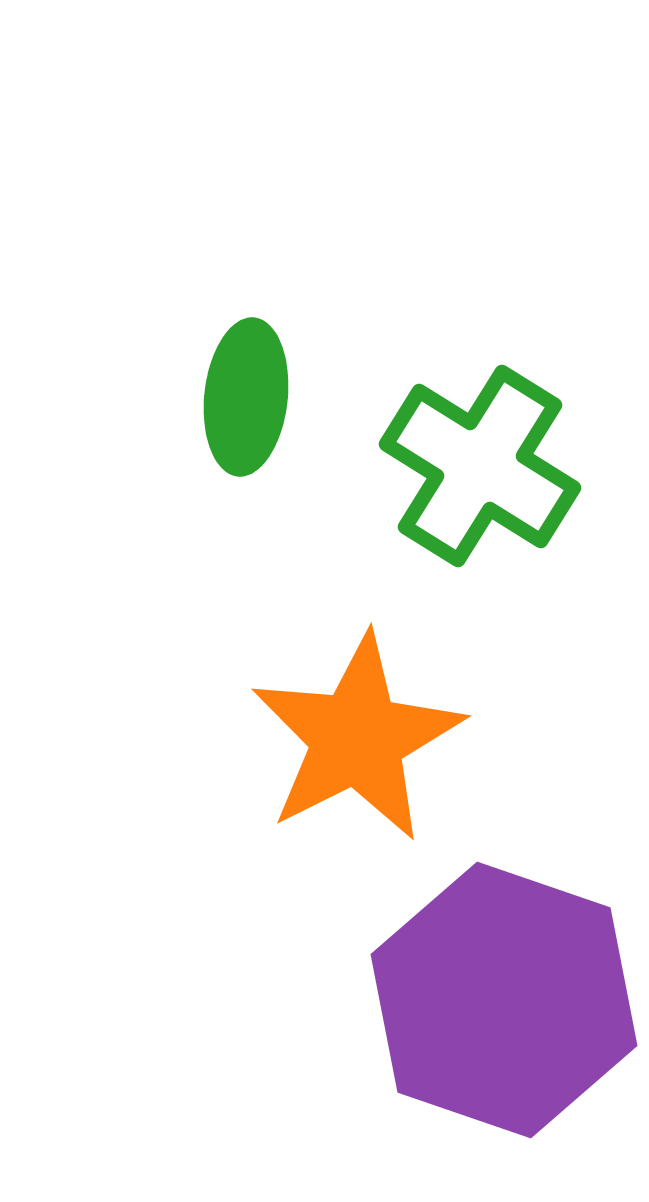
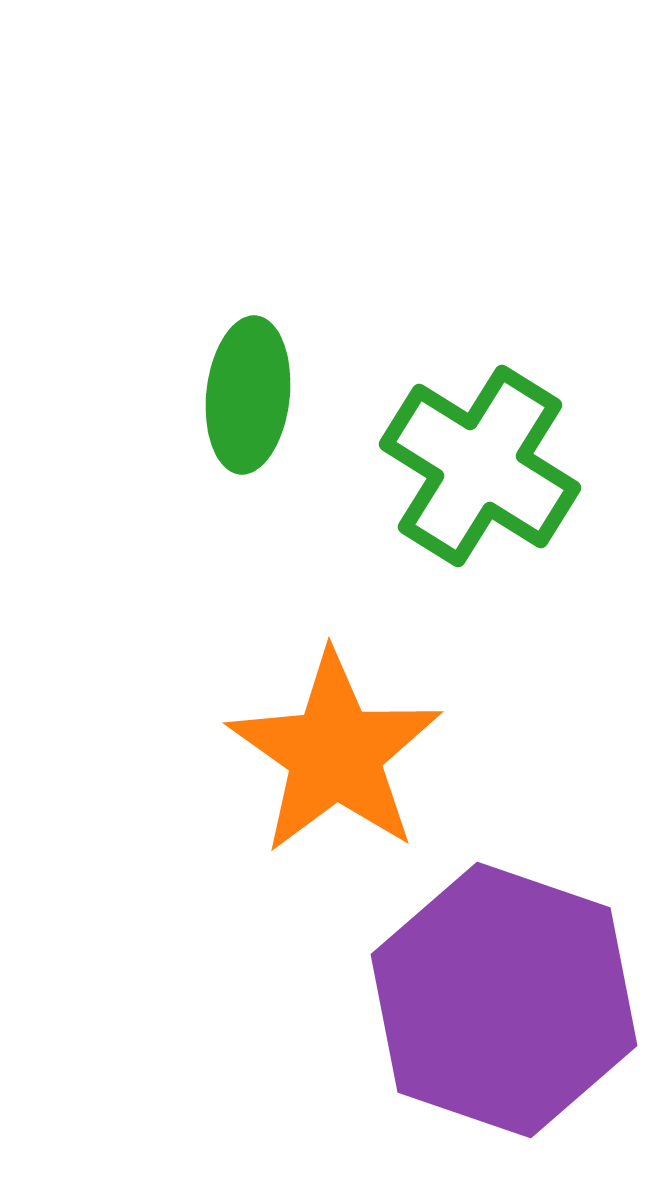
green ellipse: moved 2 px right, 2 px up
orange star: moved 22 px left, 15 px down; rotated 10 degrees counterclockwise
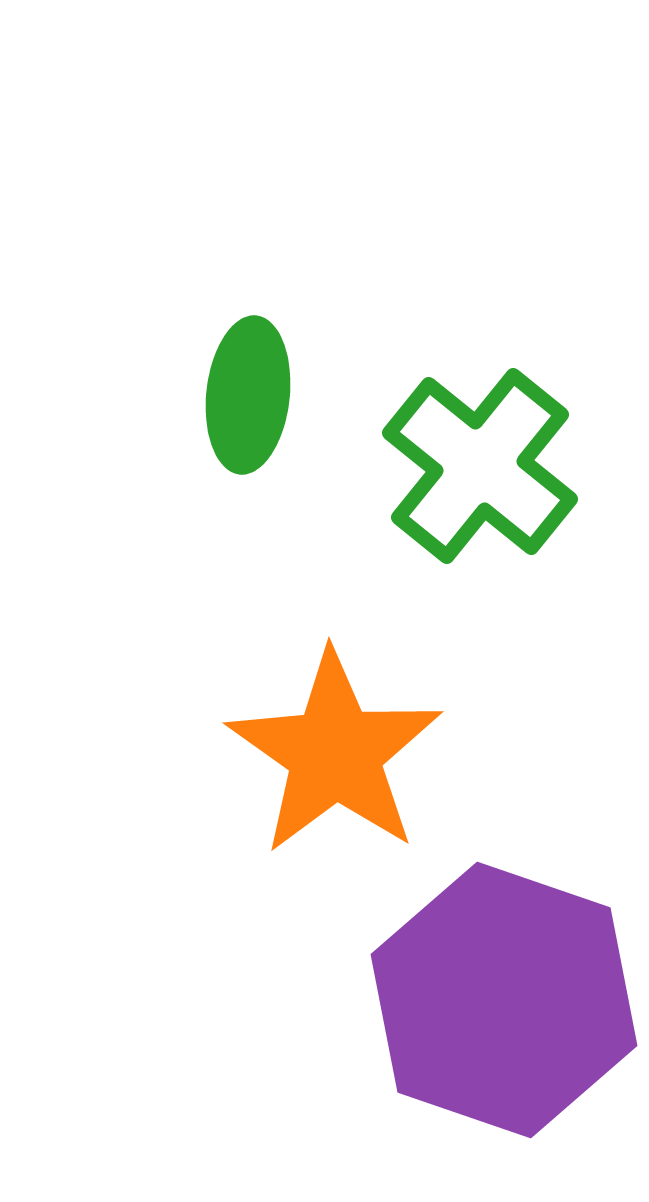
green cross: rotated 7 degrees clockwise
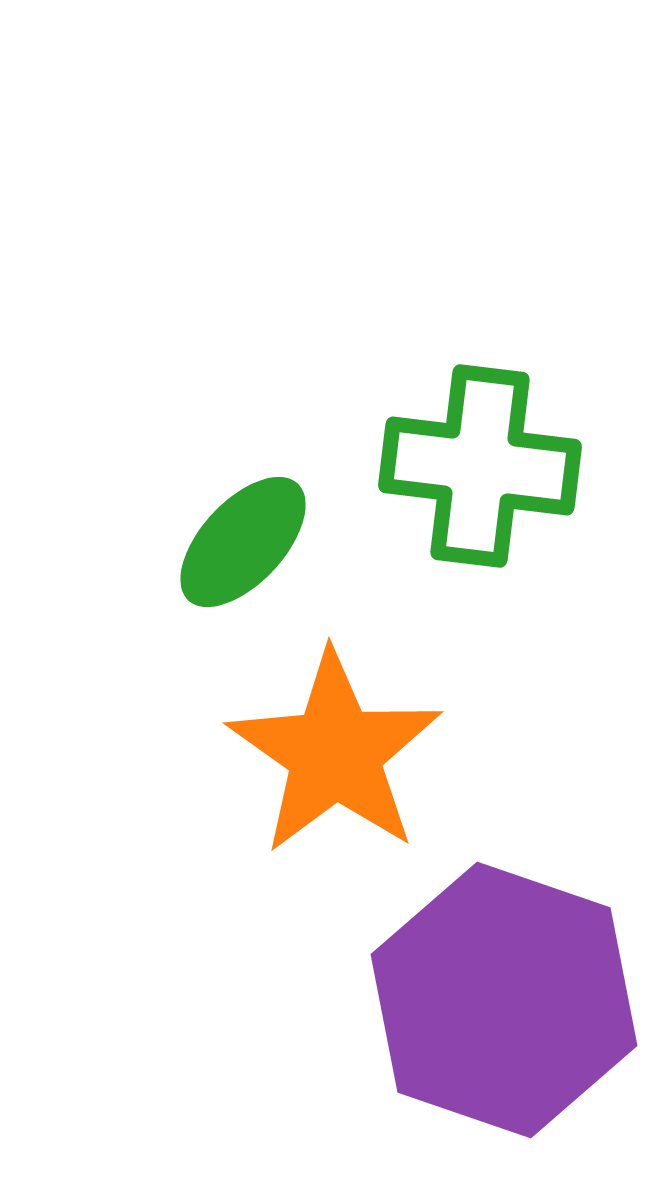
green ellipse: moved 5 px left, 147 px down; rotated 37 degrees clockwise
green cross: rotated 32 degrees counterclockwise
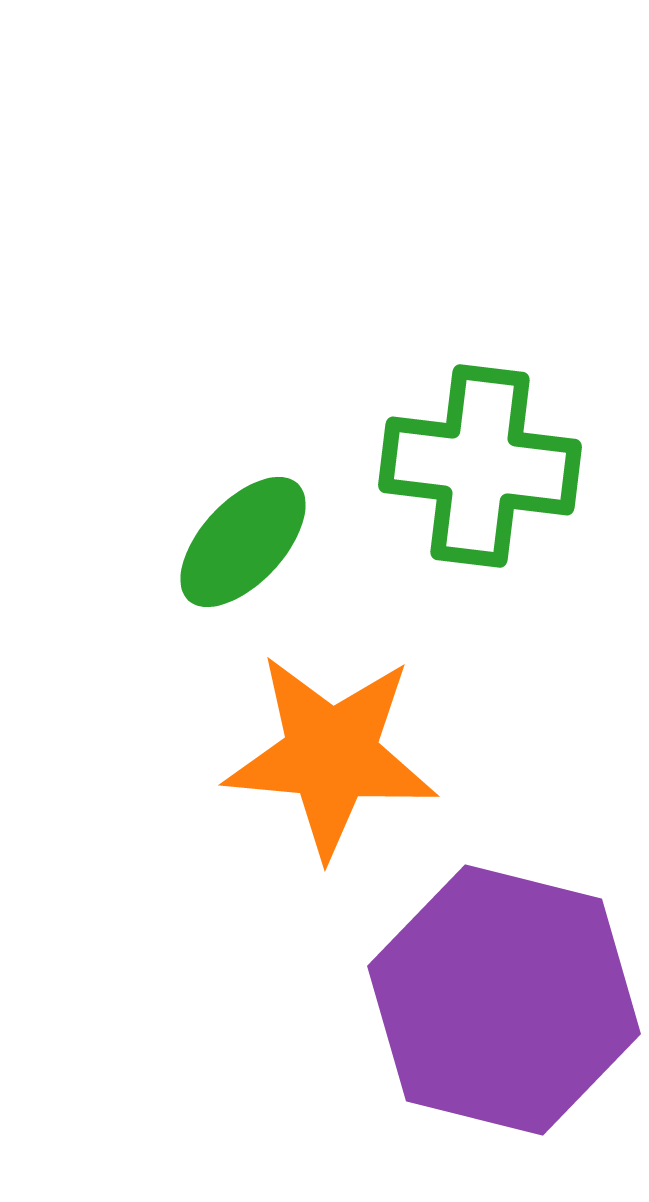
orange star: moved 4 px left, 2 px down; rotated 30 degrees counterclockwise
purple hexagon: rotated 5 degrees counterclockwise
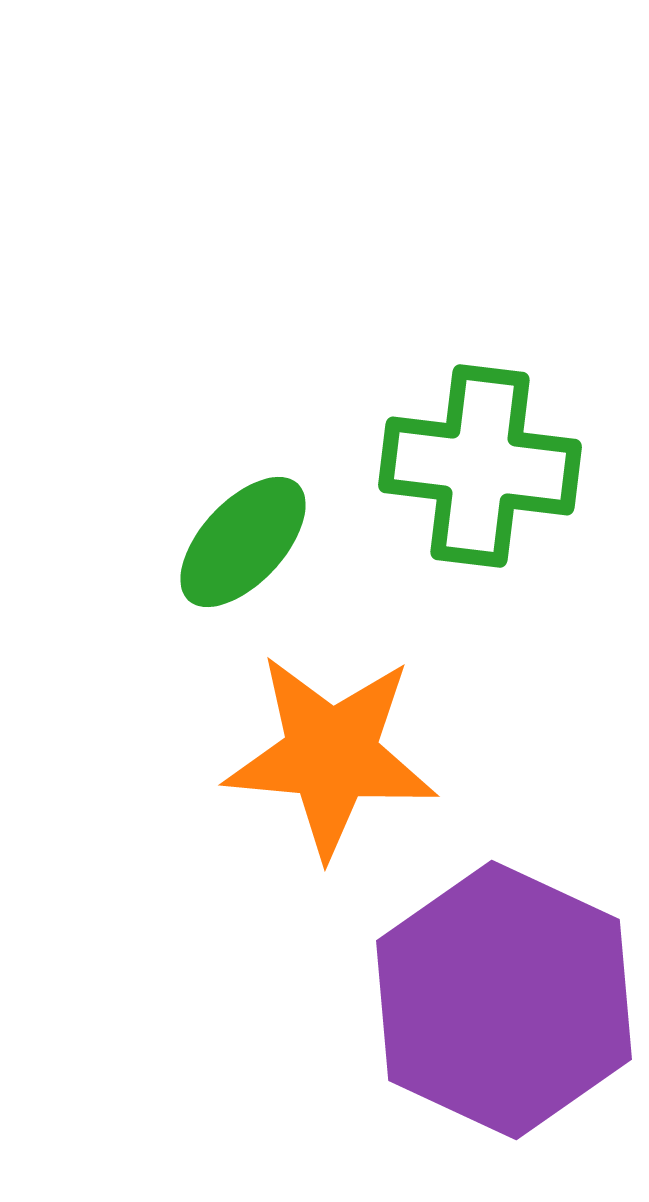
purple hexagon: rotated 11 degrees clockwise
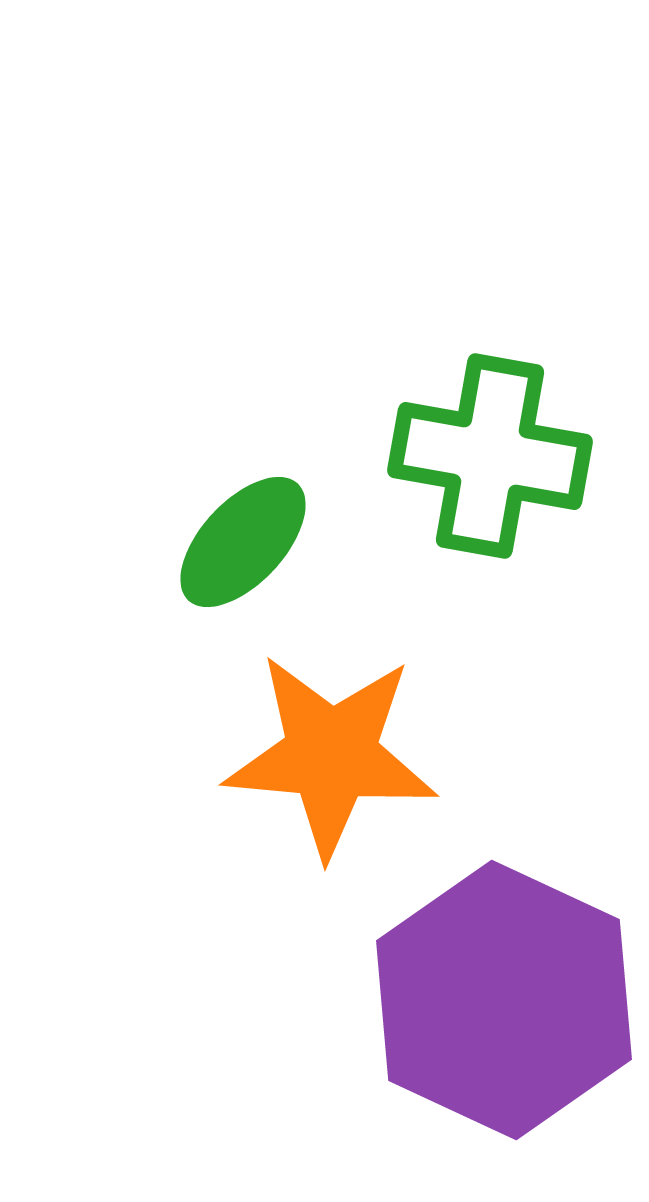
green cross: moved 10 px right, 10 px up; rotated 3 degrees clockwise
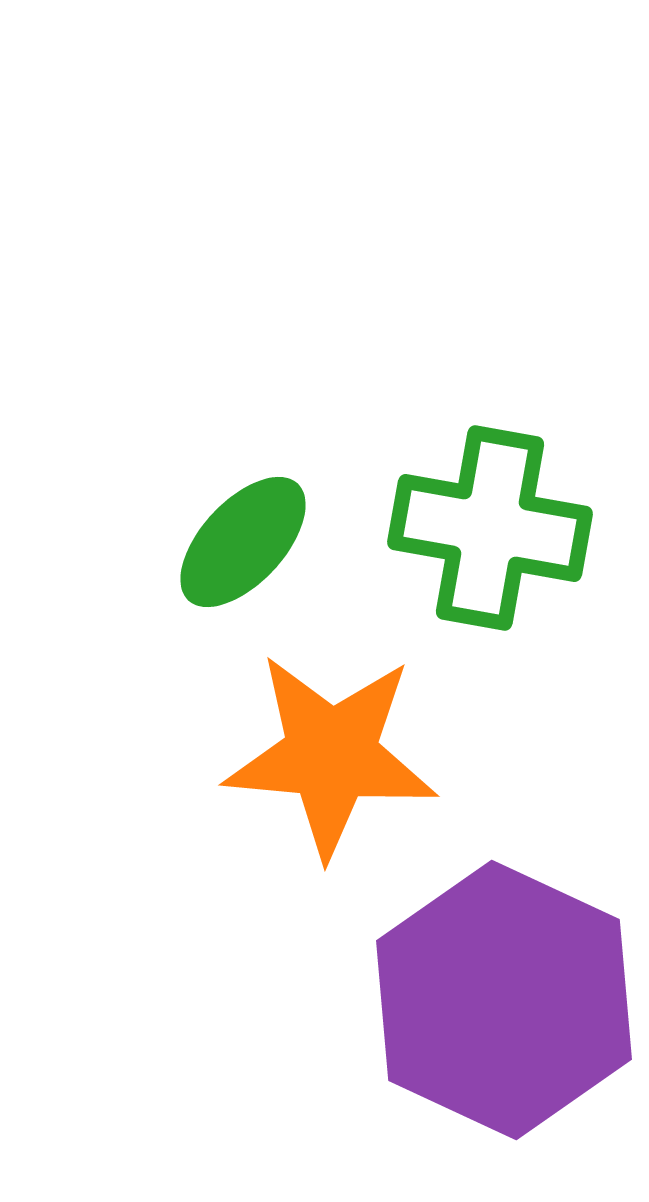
green cross: moved 72 px down
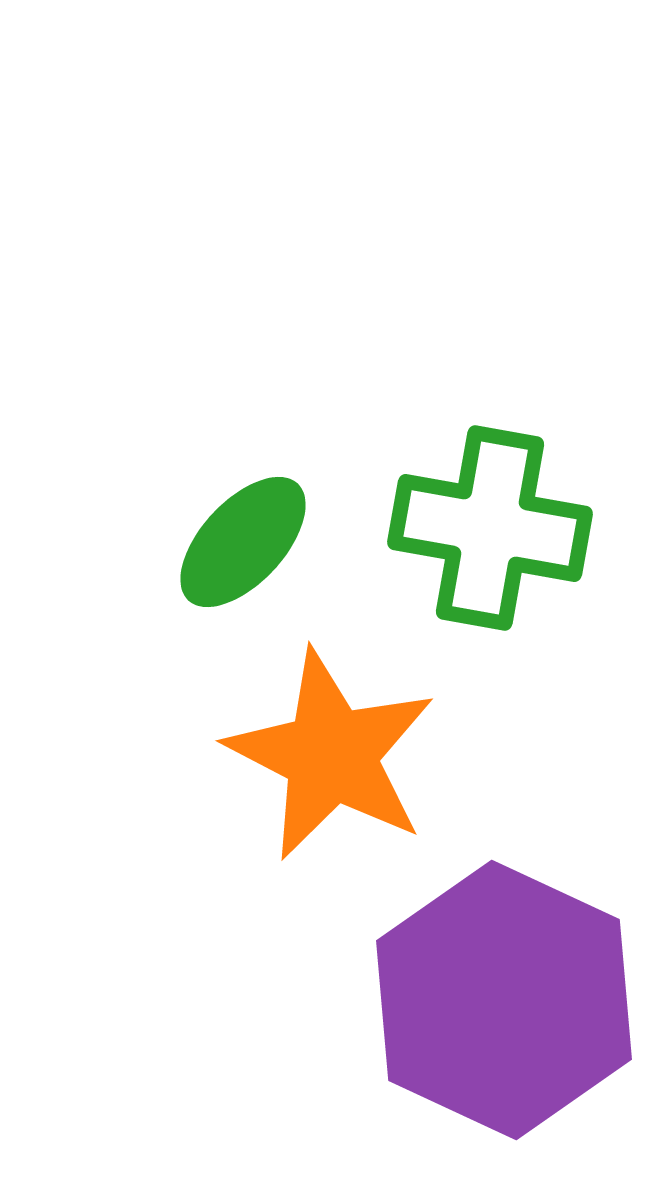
orange star: rotated 22 degrees clockwise
